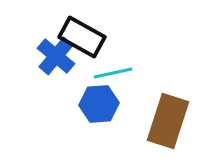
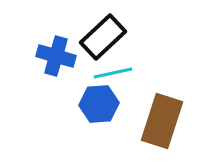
black rectangle: moved 21 px right; rotated 72 degrees counterclockwise
blue cross: rotated 24 degrees counterclockwise
brown rectangle: moved 6 px left
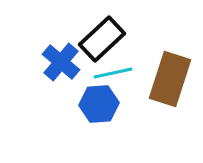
black rectangle: moved 1 px left, 2 px down
blue cross: moved 5 px right, 6 px down; rotated 24 degrees clockwise
brown rectangle: moved 8 px right, 42 px up
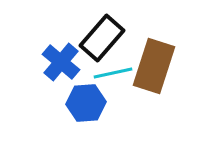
black rectangle: moved 1 px up; rotated 6 degrees counterclockwise
brown rectangle: moved 16 px left, 13 px up
blue hexagon: moved 13 px left, 1 px up
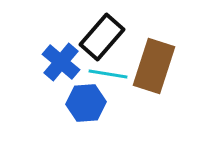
black rectangle: moved 1 px up
cyan line: moved 5 px left, 1 px down; rotated 21 degrees clockwise
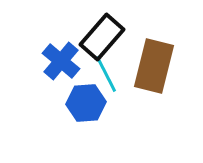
blue cross: moved 1 px up
brown rectangle: rotated 4 degrees counterclockwise
cyan line: moved 2 px left; rotated 54 degrees clockwise
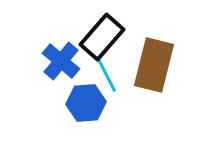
brown rectangle: moved 1 px up
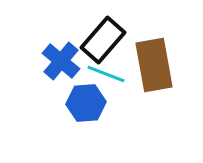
black rectangle: moved 1 px right, 3 px down
brown rectangle: rotated 24 degrees counterclockwise
cyan line: rotated 42 degrees counterclockwise
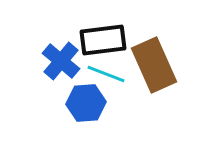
black rectangle: rotated 42 degrees clockwise
brown rectangle: rotated 14 degrees counterclockwise
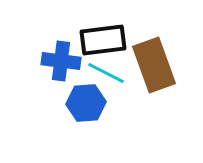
blue cross: rotated 33 degrees counterclockwise
brown rectangle: rotated 4 degrees clockwise
cyan line: moved 1 px up; rotated 6 degrees clockwise
